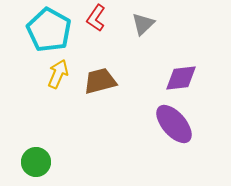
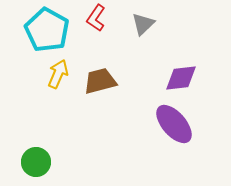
cyan pentagon: moved 2 px left
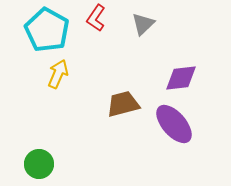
brown trapezoid: moved 23 px right, 23 px down
green circle: moved 3 px right, 2 px down
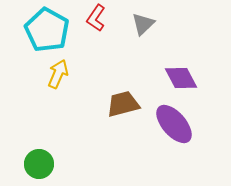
purple diamond: rotated 68 degrees clockwise
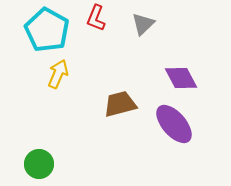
red L-shape: rotated 12 degrees counterclockwise
brown trapezoid: moved 3 px left
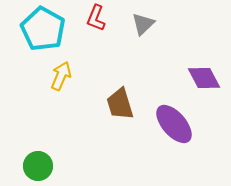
cyan pentagon: moved 4 px left, 1 px up
yellow arrow: moved 3 px right, 2 px down
purple diamond: moved 23 px right
brown trapezoid: rotated 92 degrees counterclockwise
green circle: moved 1 px left, 2 px down
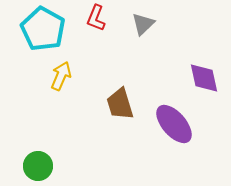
purple diamond: rotated 16 degrees clockwise
